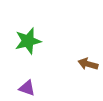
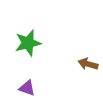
green star: moved 2 px down
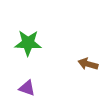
green star: rotated 16 degrees clockwise
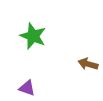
green star: moved 5 px right, 7 px up; rotated 20 degrees clockwise
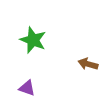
green star: moved 4 px down
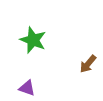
brown arrow: rotated 66 degrees counterclockwise
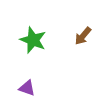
brown arrow: moved 5 px left, 28 px up
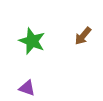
green star: moved 1 px left, 1 px down
